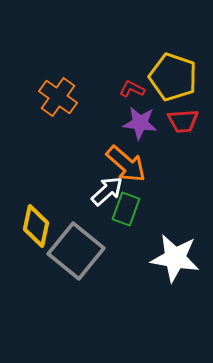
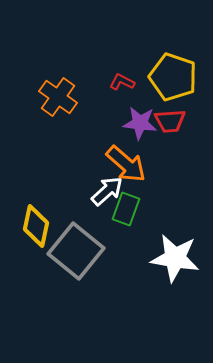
red L-shape: moved 10 px left, 7 px up
red trapezoid: moved 13 px left
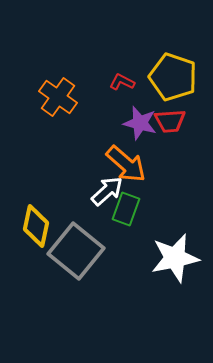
purple star: rotated 8 degrees clockwise
white star: rotated 21 degrees counterclockwise
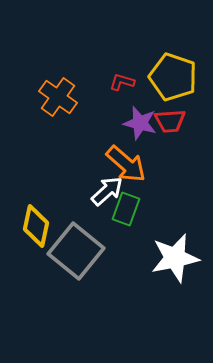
red L-shape: rotated 10 degrees counterclockwise
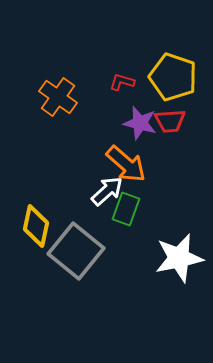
white star: moved 4 px right
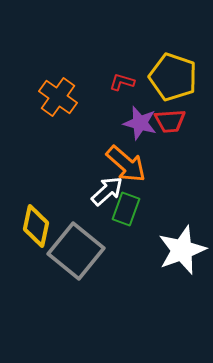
white star: moved 3 px right, 8 px up; rotated 9 degrees counterclockwise
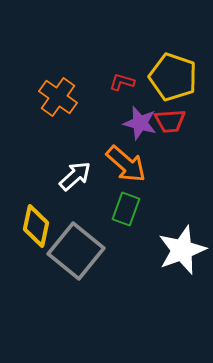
white arrow: moved 32 px left, 15 px up
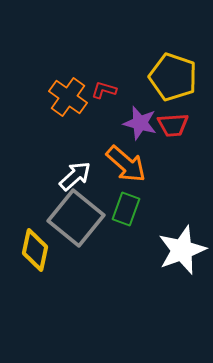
red L-shape: moved 18 px left, 8 px down
orange cross: moved 10 px right
red trapezoid: moved 3 px right, 4 px down
yellow diamond: moved 1 px left, 24 px down
gray square: moved 33 px up
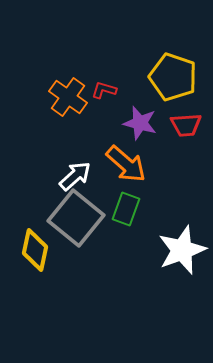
red trapezoid: moved 13 px right
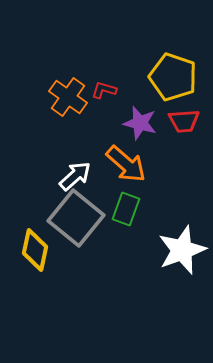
red trapezoid: moved 2 px left, 4 px up
